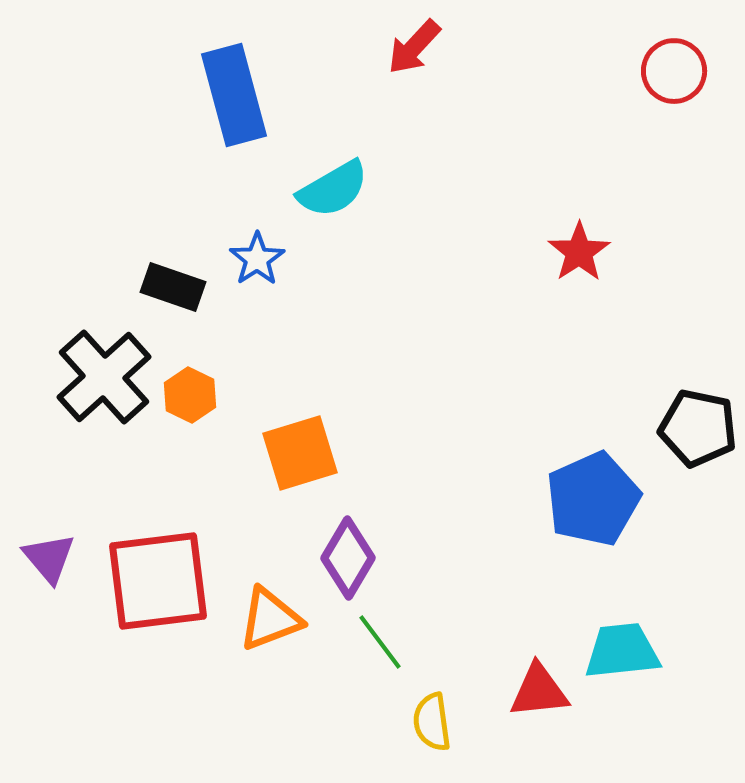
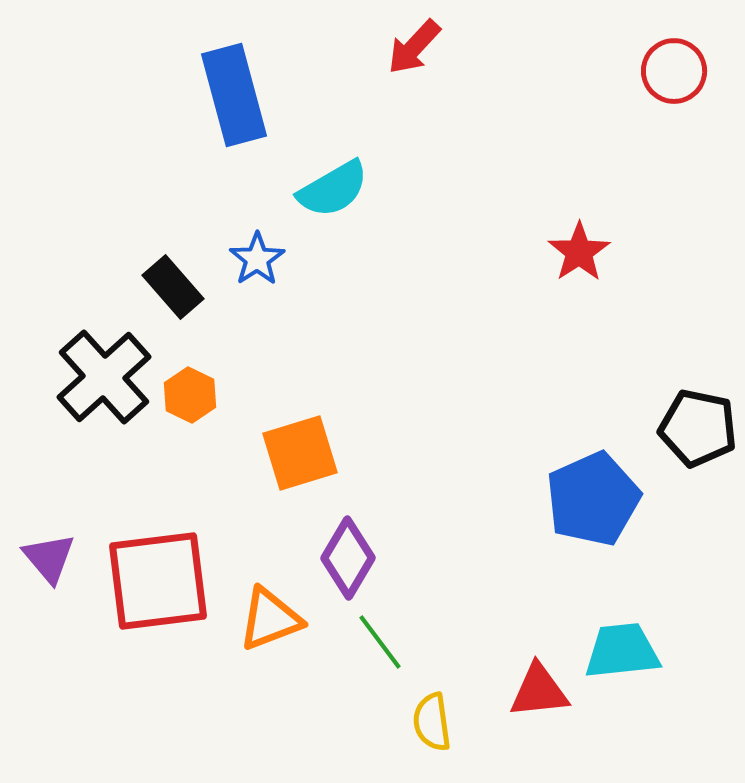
black rectangle: rotated 30 degrees clockwise
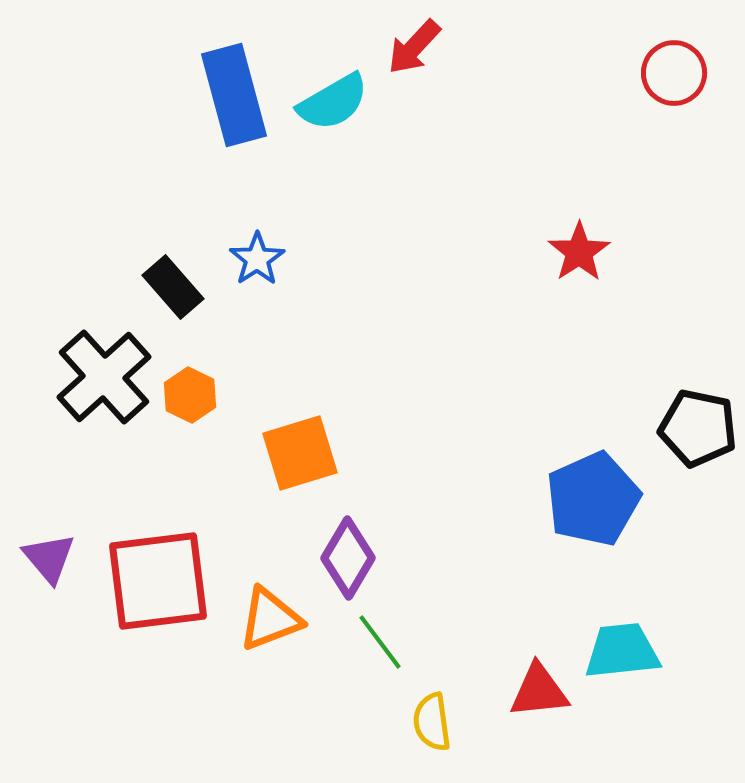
red circle: moved 2 px down
cyan semicircle: moved 87 px up
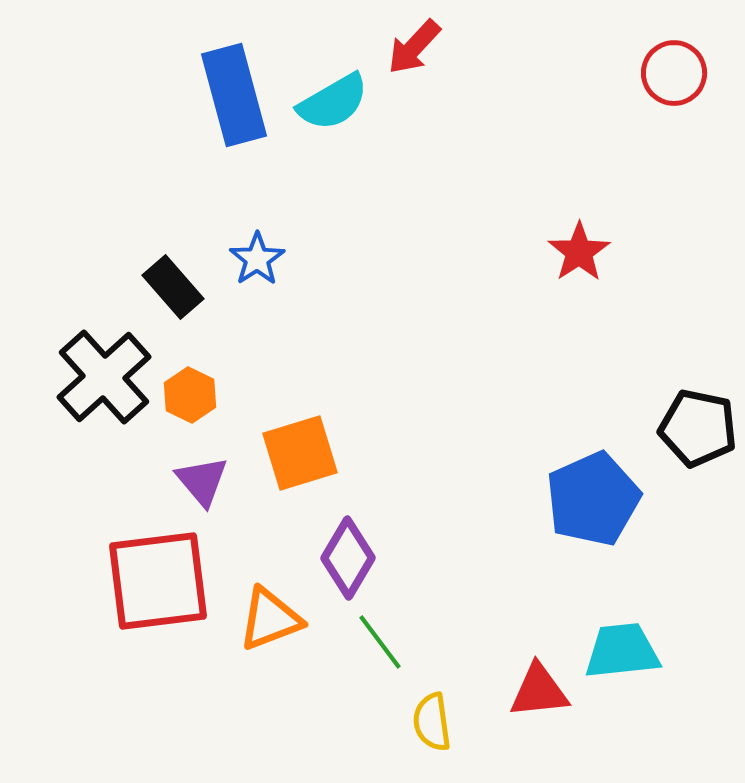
purple triangle: moved 153 px right, 77 px up
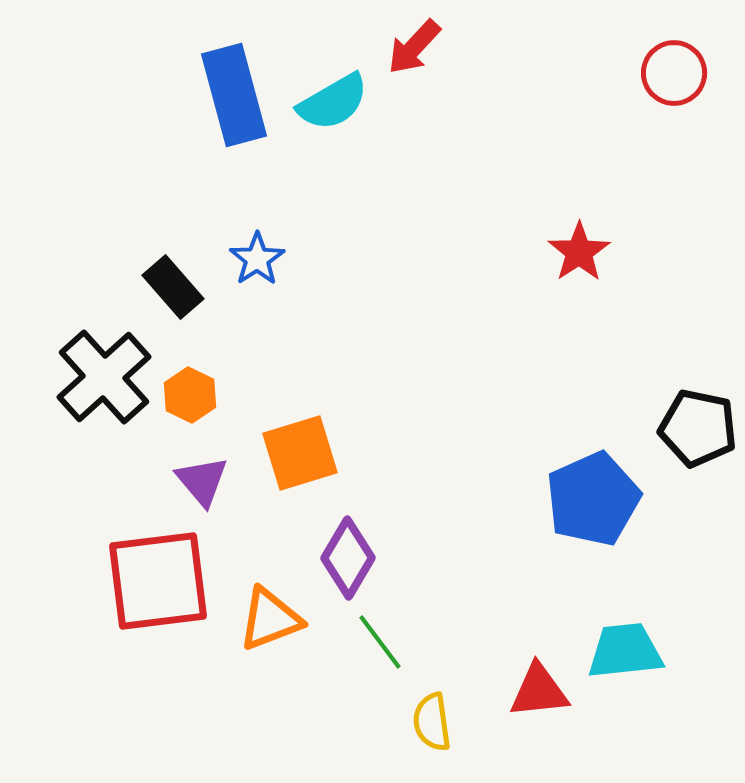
cyan trapezoid: moved 3 px right
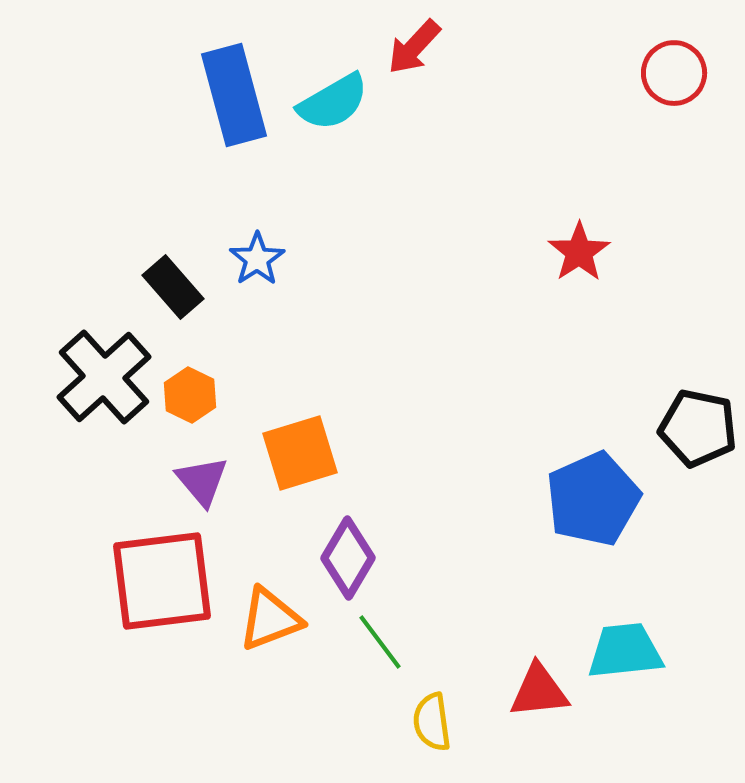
red square: moved 4 px right
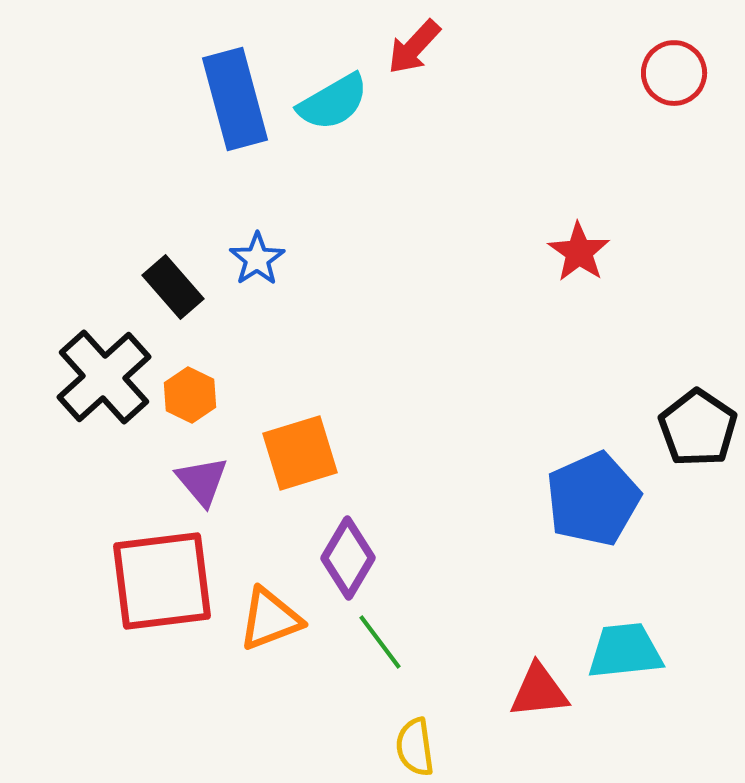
blue rectangle: moved 1 px right, 4 px down
red star: rotated 4 degrees counterclockwise
black pentagon: rotated 22 degrees clockwise
yellow semicircle: moved 17 px left, 25 px down
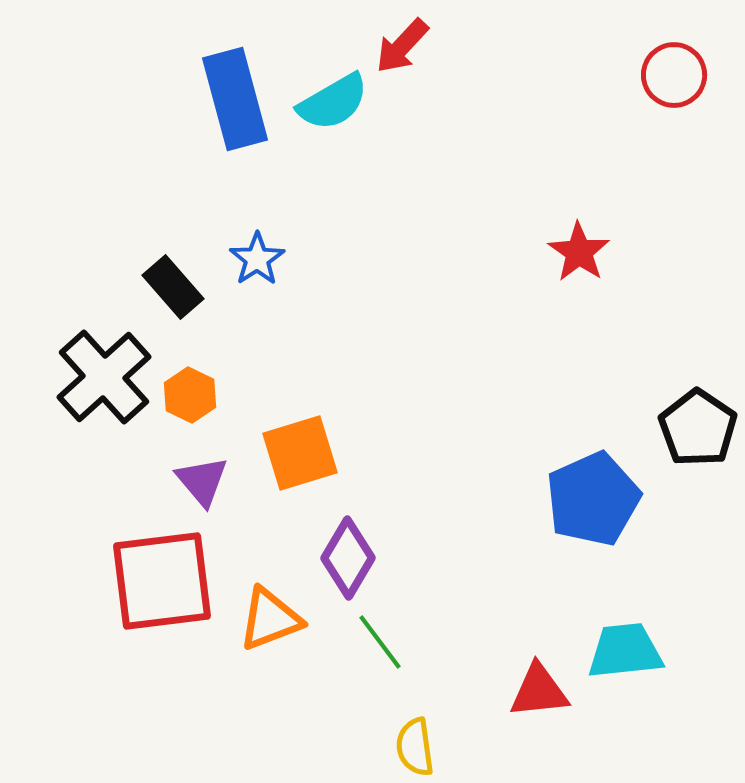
red arrow: moved 12 px left, 1 px up
red circle: moved 2 px down
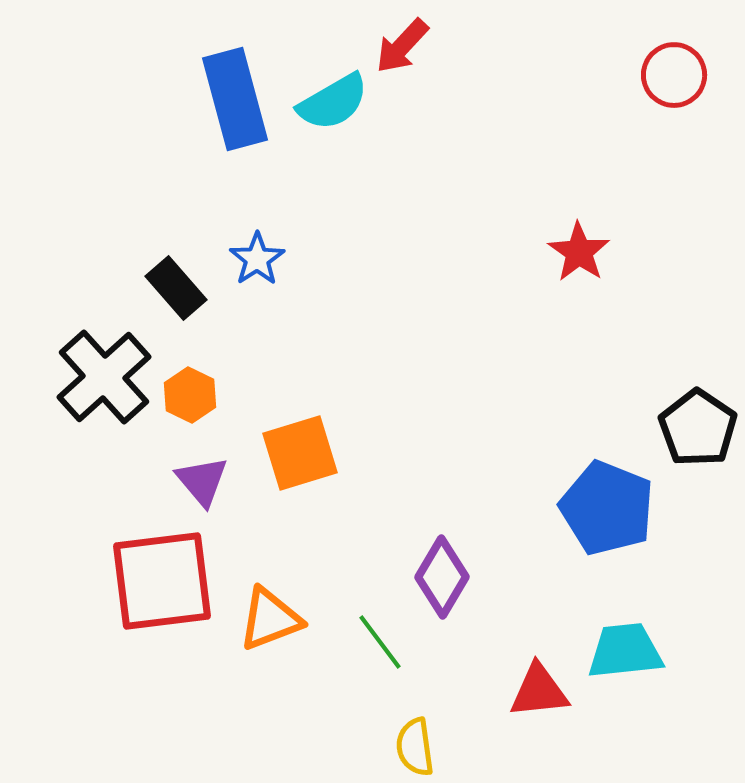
black rectangle: moved 3 px right, 1 px down
blue pentagon: moved 14 px right, 9 px down; rotated 26 degrees counterclockwise
purple diamond: moved 94 px right, 19 px down
